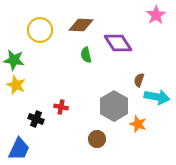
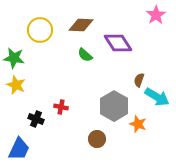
green semicircle: moved 1 px left; rotated 35 degrees counterclockwise
green star: moved 2 px up
cyan arrow: rotated 20 degrees clockwise
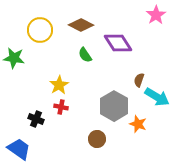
brown diamond: rotated 25 degrees clockwise
green semicircle: rotated 14 degrees clockwise
yellow star: moved 43 px right; rotated 18 degrees clockwise
blue trapezoid: rotated 80 degrees counterclockwise
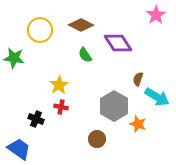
brown semicircle: moved 1 px left, 1 px up
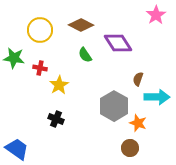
cyan arrow: rotated 30 degrees counterclockwise
red cross: moved 21 px left, 39 px up
black cross: moved 20 px right
orange star: moved 1 px up
brown circle: moved 33 px right, 9 px down
blue trapezoid: moved 2 px left
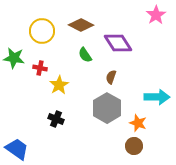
yellow circle: moved 2 px right, 1 px down
brown semicircle: moved 27 px left, 2 px up
gray hexagon: moved 7 px left, 2 px down
brown circle: moved 4 px right, 2 px up
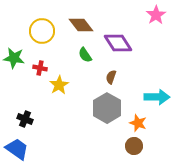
brown diamond: rotated 25 degrees clockwise
black cross: moved 31 px left
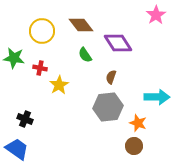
gray hexagon: moved 1 px right, 1 px up; rotated 24 degrees clockwise
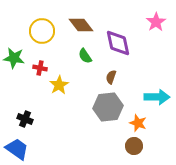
pink star: moved 7 px down
purple diamond: rotated 20 degrees clockwise
green semicircle: moved 1 px down
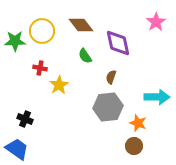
green star: moved 1 px right, 17 px up; rotated 10 degrees counterclockwise
